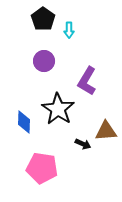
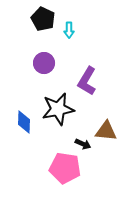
black pentagon: rotated 10 degrees counterclockwise
purple circle: moved 2 px down
black star: rotated 28 degrees clockwise
brown triangle: rotated 10 degrees clockwise
pink pentagon: moved 23 px right
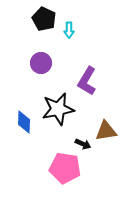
black pentagon: moved 1 px right
purple circle: moved 3 px left
brown triangle: rotated 15 degrees counterclockwise
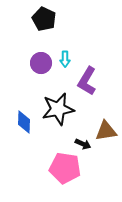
cyan arrow: moved 4 px left, 29 px down
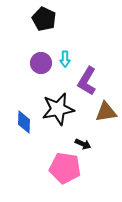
brown triangle: moved 19 px up
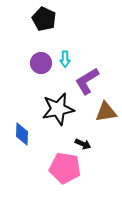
purple L-shape: rotated 28 degrees clockwise
blue diamond: moved 2 px left, 12 px down
